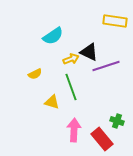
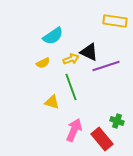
yellow semicircle: moved 8 px right, 11 px up
pink arrow: rotated 20 degrees clockwise
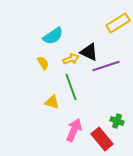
yellow rectangle: moved 3 px right, 2 px down; rotated 40 degrees counterclockwise
yellow semicircle: rotated 96 degrees counterclockwise
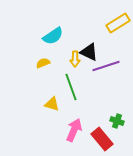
yellow arrow: moved 4 px right; rotated 112 degrees clockwise
yellow semicircle: rotated 80 degrees counterclockwise
yellow triangle: moved 2 px down
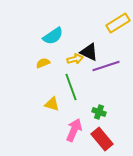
yellow arrow: rotated 105 degrees counterclockwise
green cross: moved 18 px left, 9 px up
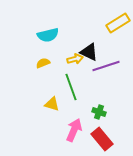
cyan semicircle: moved 5 px left, 1 px up; rotated 20 degrees clockwise
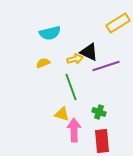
cyan semicircle: moved 2 px right, 2 px up
yellow triangle: moved 10 px right, 10 px down
pink arrow: rotated 25 degrees counterclockwise
red rectangle: moved 2 px down; rotated 35 degrees clockwise
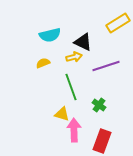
cyan semicircle: moved 2 px down
black triangle: moved 6 px left, 10 px up
yellow arrow: moved 1 px left, 2 px up
green cross: moved 7 px up; rotated 16 degrees clockwise
red rectangle: rotated 25 degrees clockwise
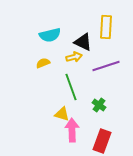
yellow rectangle: moved 12 px left, 4 px down; rotated 55 degrees counterclockwise
pink arrow: moved 2 px left
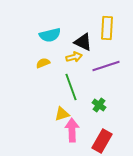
yellow rectangle: moved 1 px right, 1 px down
yellow triangle: rotated 35 degrees counterclockwise
red rectangle: rotated 10 degrees clockwise
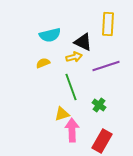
yellow rectangle: moved 1 px right, 4 px up
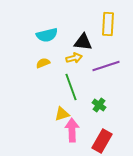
cyan semicircle: moved 3 px left
black triangle: rotated 18 degrees counterclockwise
yellow arrow: moved 1 px down
